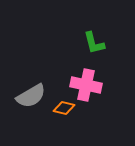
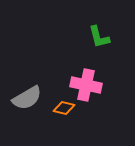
green L-shape: moved 5 px right, 6 px up
gray semicircle: moved 4 px left, 2 px down
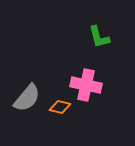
gray semicircle: rotated 20 degrees counterclockwise
orange diamond: moved 4 px left, 1 px up
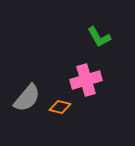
green L-shape: rotated 15 degrees counterclockwise
pink cross: moved 5 px up; rotated 28 degrees counterclockwise
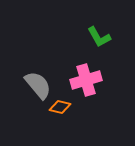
gray semicircle: moved 11 px right, 13 px up; rotated 80 degrees counterclockwise
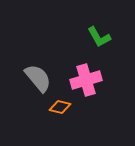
gray semicircle: moved 7 px up
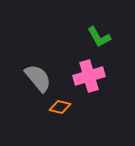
pink cross: moved 3 px right, 4 px up
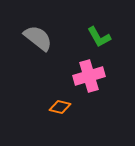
gray semicircle: moved 40 px up; rotated 12 degrees counterclockwise
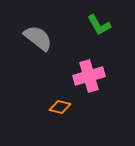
green L-shape: moved 12 px up
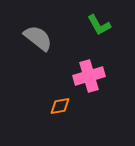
orange diamond: moved 1 px up; rotated 25 degrees counterclockwise
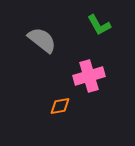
gray semicircle: moved 4 px right, 2 px down
